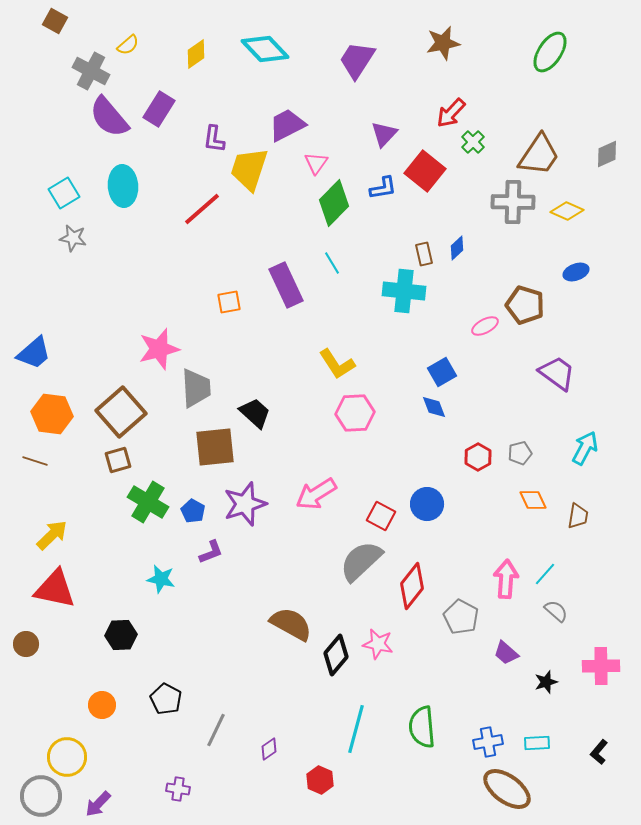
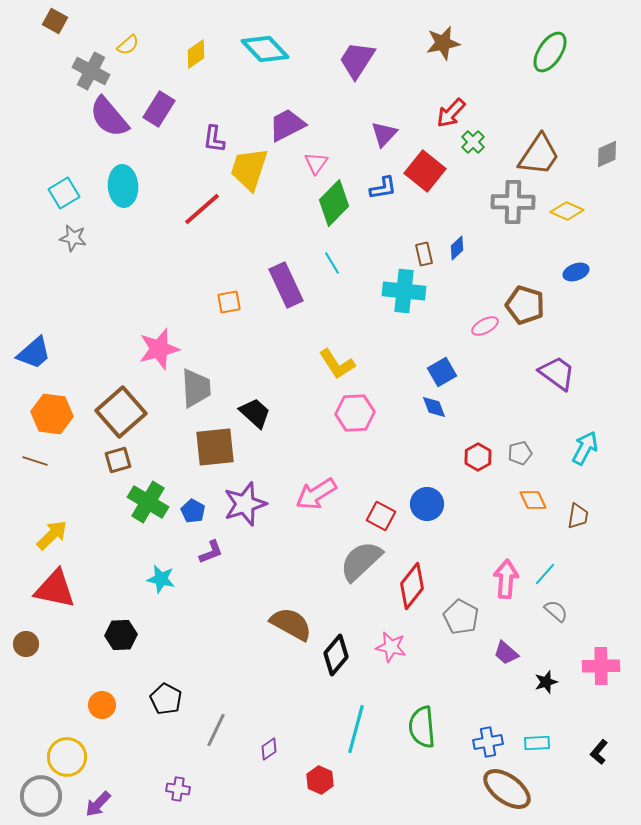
pink star at (378, 644): moved 13 px right, 3 px down
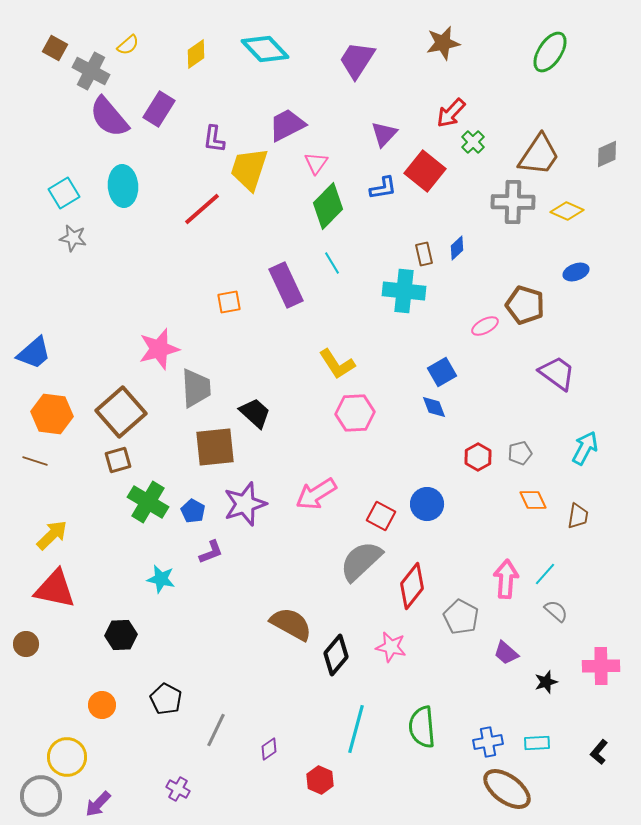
brown square at (55, 21): moved 27 px down
green diamond at (334, 203): moved 6 px left, 3 px down
purple cross at (178, 789): rotated 20 degrees clockwise
